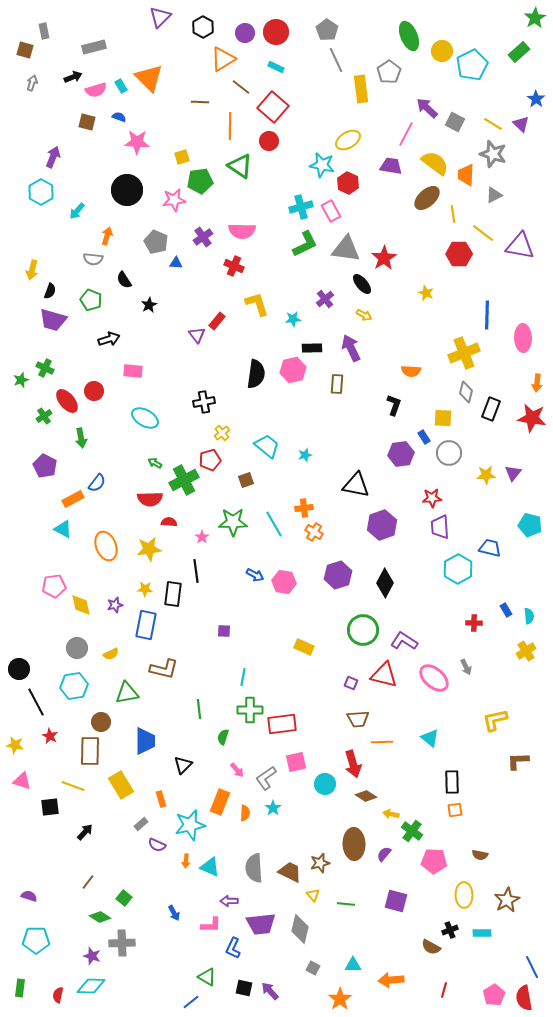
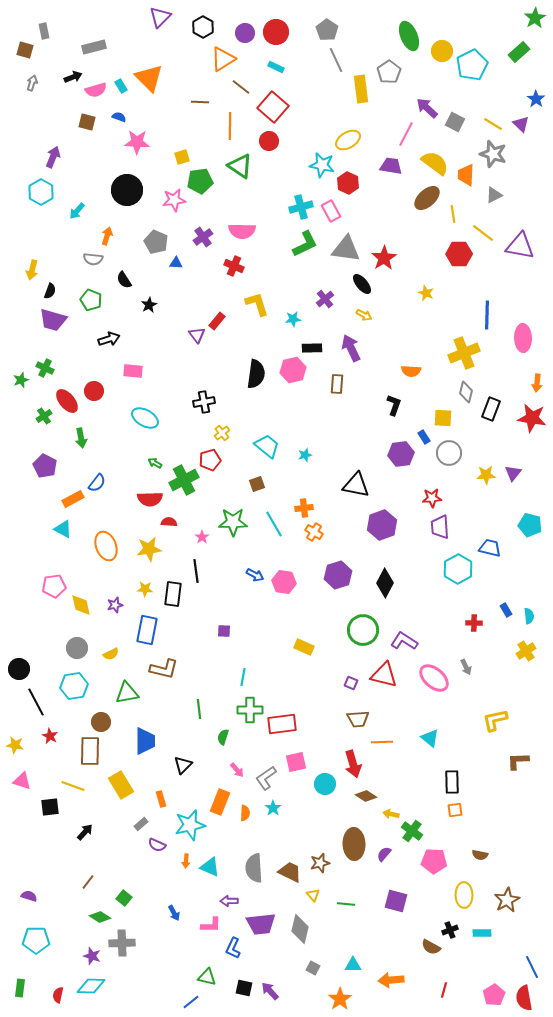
brown square at (246, 480): moved 11 px right, 4 px down
blue rectangle at (146, 625): moved 1 px right, 5 px down
green triangle at (207, 977): rotated 18 degrees counterclockwise
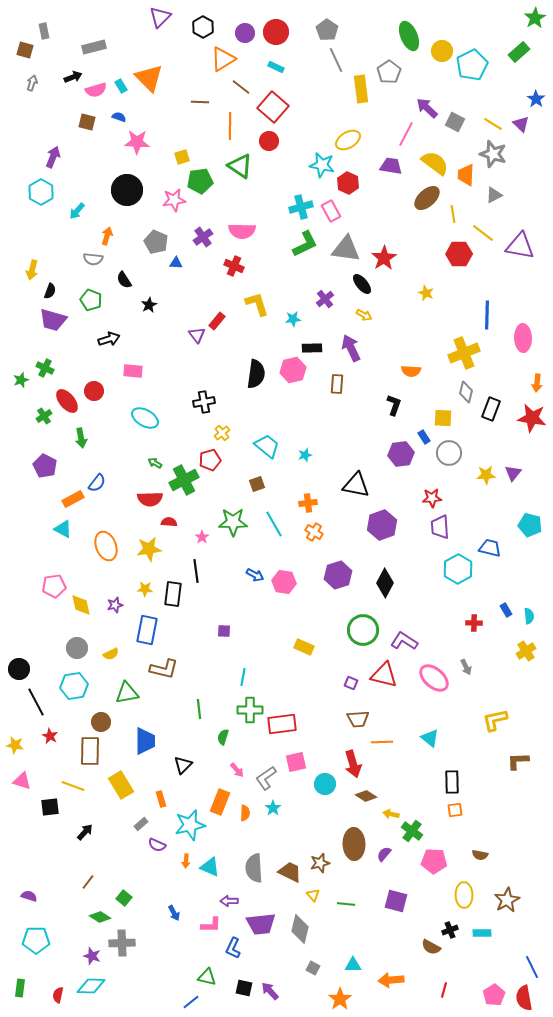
orange cross at (304, 508): moved 4 px right, 5 px up
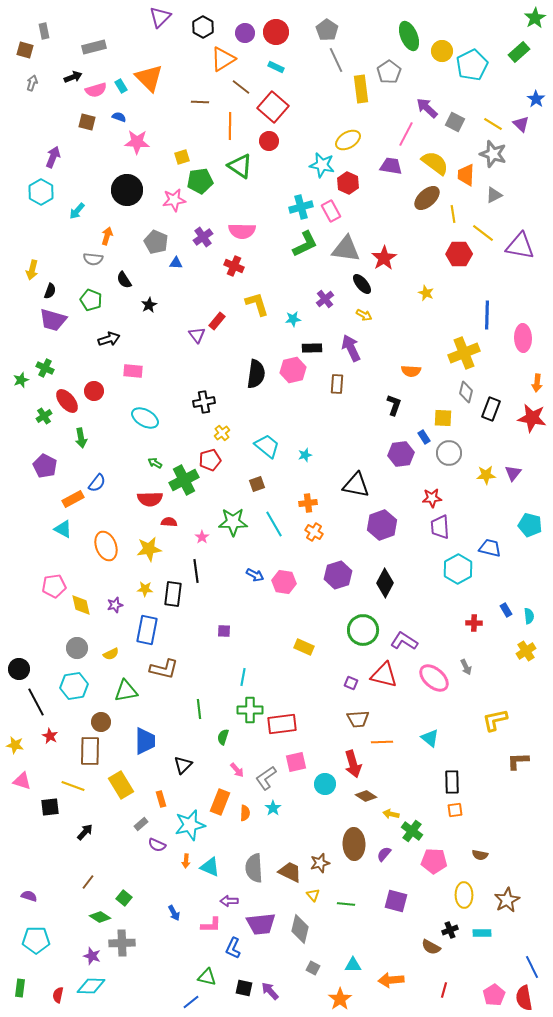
green triangle at (127, 693): moved 1 px left, 2 px up
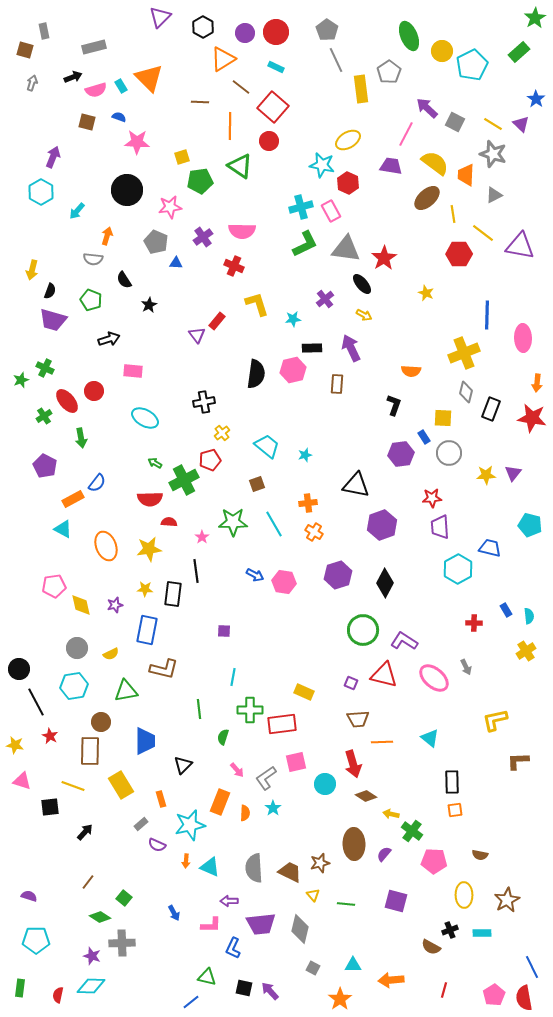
pink star at (174, 200): moved 4 px left, 7 px down
yellow rectangle at (304, 647): moved 45 px down
cyan line at (243, 677): moved 10 px left
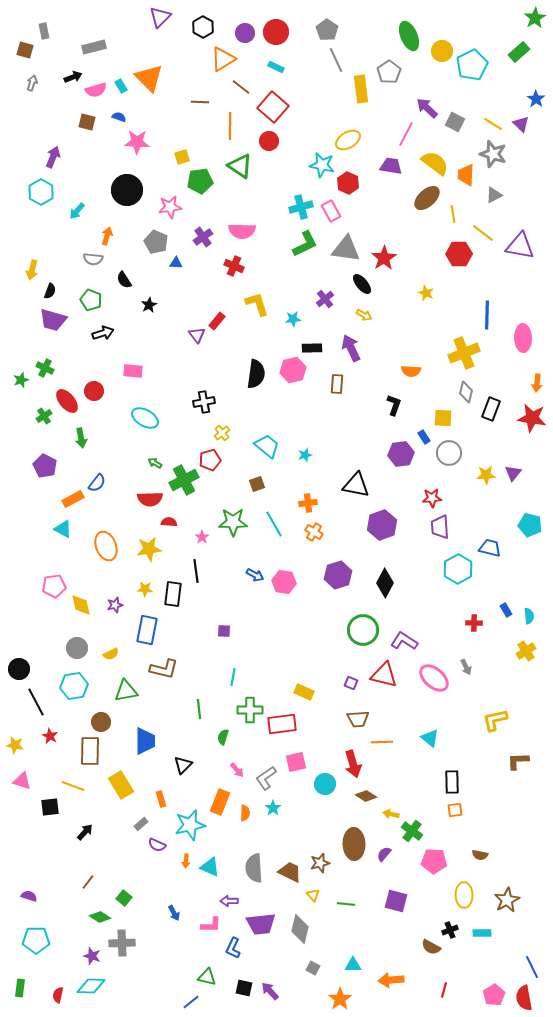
black arrow at (109, 339): moved 6 px left, 6 px up
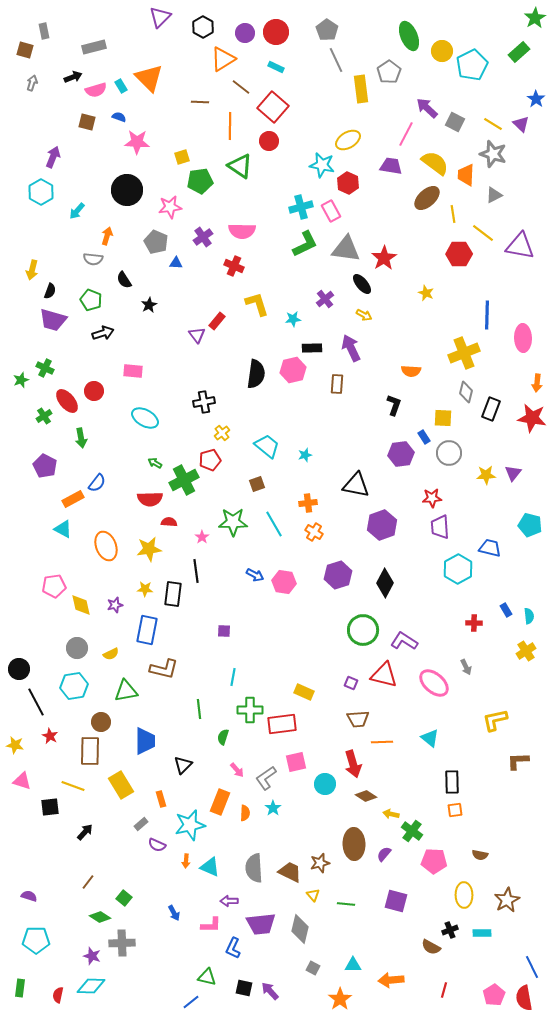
pink ellipse at (434, 678): moved 5 px down
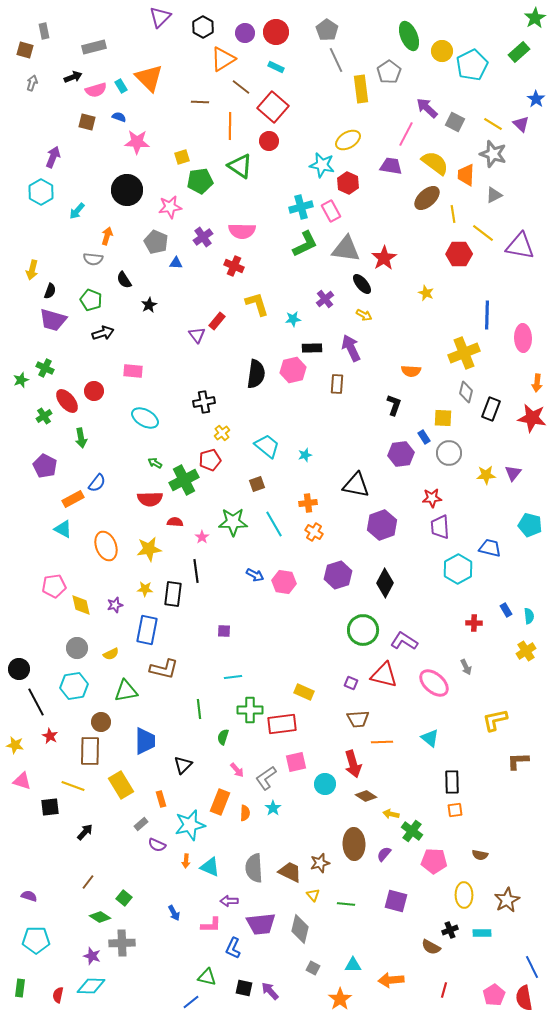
red semicircle at (169, 522): moved 6 px right
cyan line at (233, 677): rotated 72 degrees clockwise
